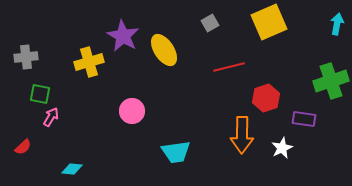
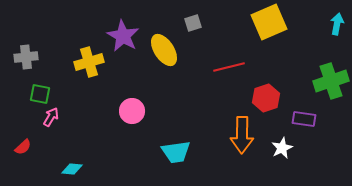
gray square: moved 17 px left; rotated 12 degrees clockwise
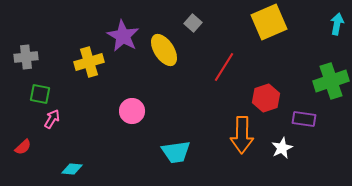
gray square: rotated 30 degrees counterclockwise
red line: moved 5 px left; rotated 44 degrees counterclockwise
pink arrow: moved 1 px right, 2 px down
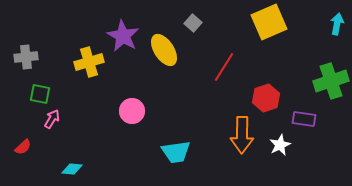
white star: moved 2 px left, 3 px up
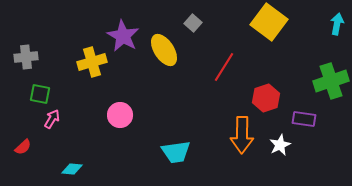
yellow square: rotated 30 degrees counterclockwise
yellow cross: moved 3 px right
pink circle: moved 12 px left, 4 px down
